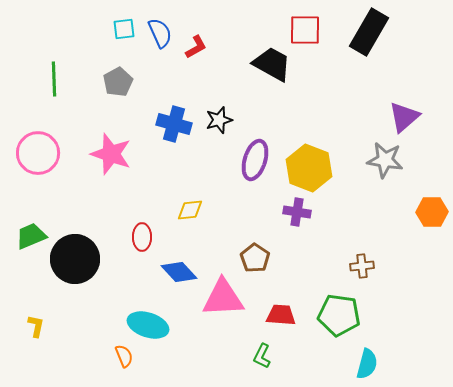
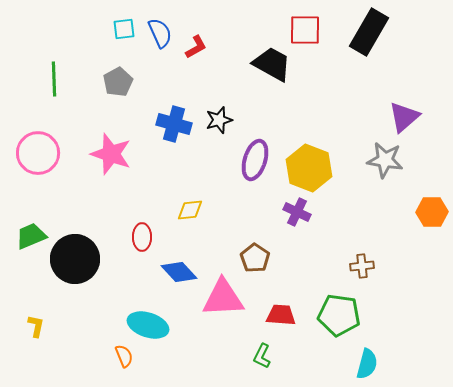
purple cross: rotated 16 degrees clockwise
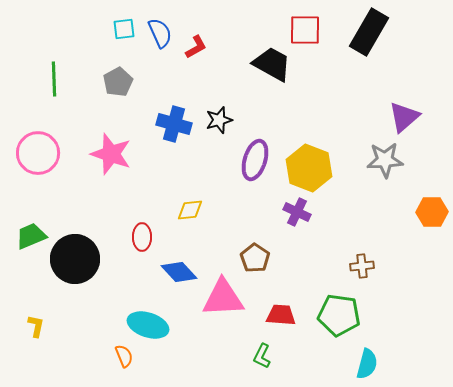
gray star: rotated 12 degrees counterclockwise
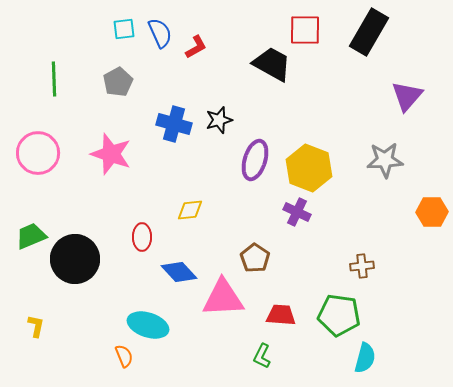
purple triangle: moved 3 px right, 21 px up; rotated 8 degrees counterclockwise
cyan semicircle: moved 2 px left, 6 px up
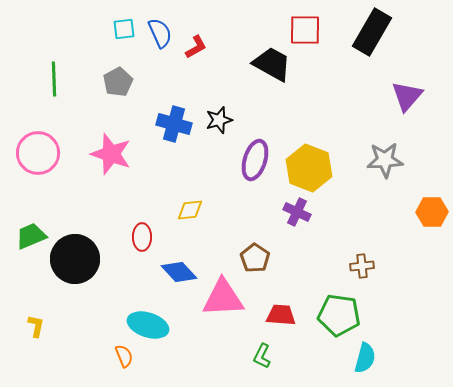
black rectangle: moved 3 px right
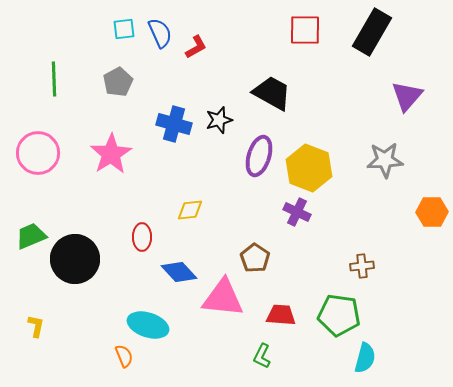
black trapezoid: moved 29 px down
pink star: rotated 21 degrees clockwise
purple ellipse: moved 4 px right, 4 px up
pink triangle: rotated 9 degrees clockwise
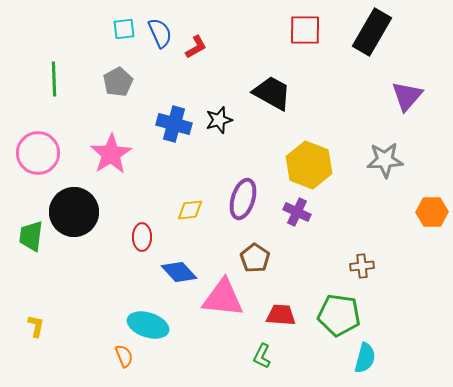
purple ellipse: moved 16 px left, 43 px down
yellow hexagon: moved 3 px up
green trapezoid: rotated 60 degrees counterclockwise
black circle: moved 1 px left, 47 px up
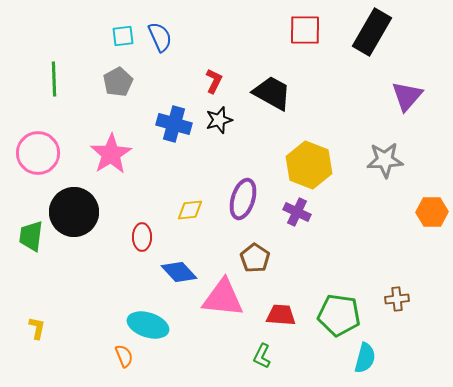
cyan square: moved 1 px left, 7 px down
blue semicircle: moved 4 px down
red L-shape: moved 18 px right, 34 px down; rotated 35 degrees counterclockwise
brown cross: moved 35 px right, 33 px down
yellow L-shape: moved 1 px right, 2 px down
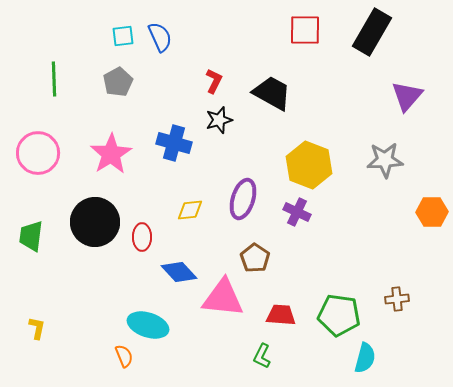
blue cross: moved 19 px down
black circle: moved 21 px right, 10 px down
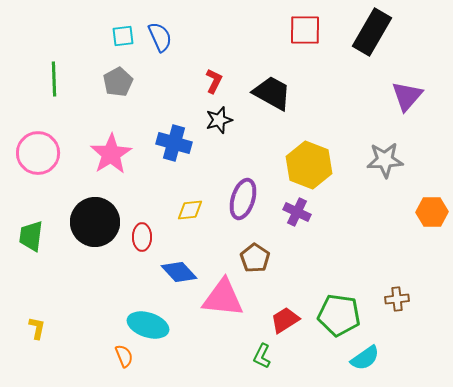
red trapezoid: moved 4 px right, 5 px down; rotated 36 degrees counterclockwise
cyan semicircle: rotated 40 degrees clockwise
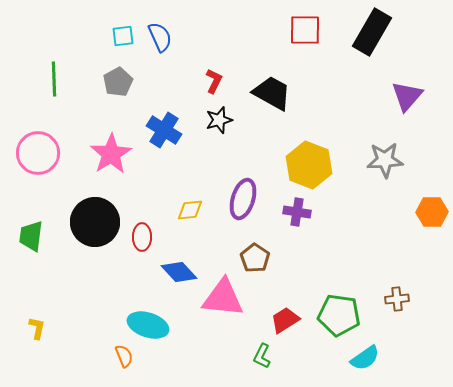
blue cross: moved 10 px left, 13 px up; rotated 16 degrees clockwise
purple cross: rotated 16 degrees counterclockwise
